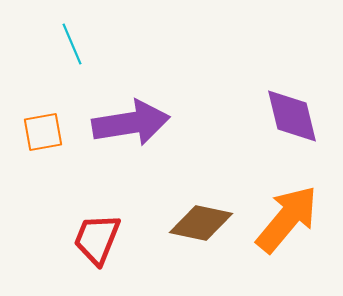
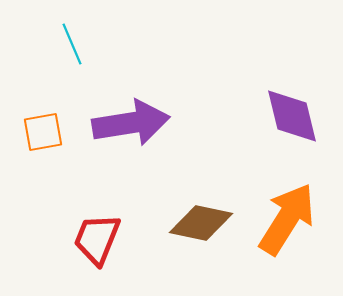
orange arrow: rotated 8 degrees counterclockwise
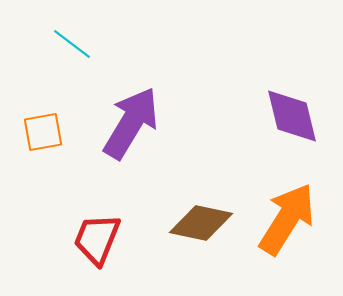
cyan line: rotated 30 degrees counterclockwise
purple arrow: rotated 50 degrees counterclockwise
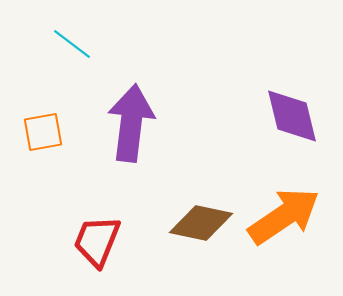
purple arrow: rotated 24 degrees counterclockwise
orange arrow: moved 3 px left, 3 px up; rotated 24 degrees clockwise
red trapezoid: moved 2 px down
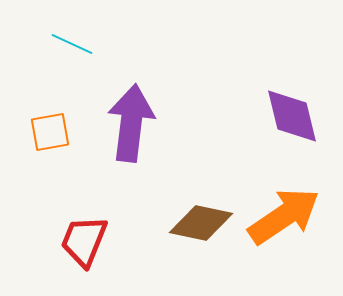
cyan line: rotated 12 degrees counterclockwise
orange square: moved 7 px right
red trapezoid: moved 13 px left
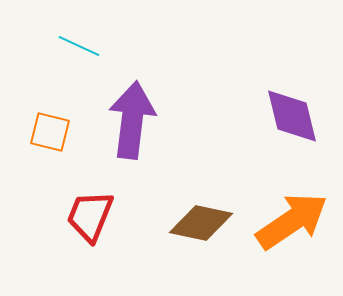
cyan line: moved 7 px right, 2 px down
purple arrow: moved 1 px right, 3 px up
orange square: rotated 24 degrees clockwise
orange arrow: moved 8 px right, 5 px down
red trapezoid: moved 6 px right, 25 px up
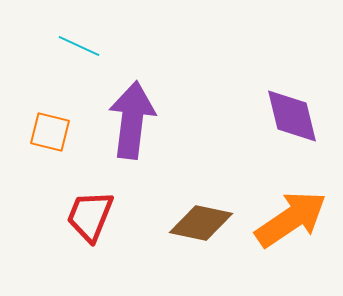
orange arrow: moved 1 px left, 2 px up
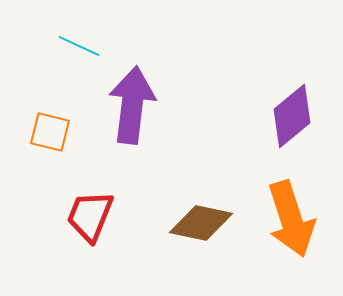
purple diamond: rotated 64 degrees clockwise
purple arrow: moved 15 px up
orange arrow: rotated 106 degrees clockwise
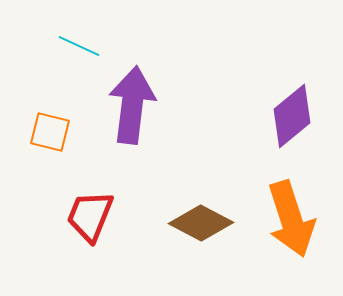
brown diamond: rotated 16 degrees clockwise
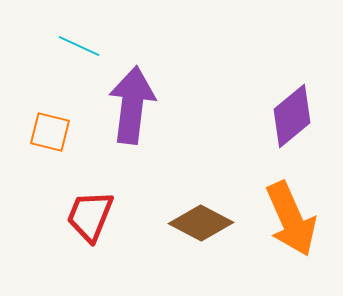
orange arrow: rotated 6 degrees counterclockwise
